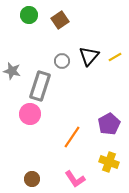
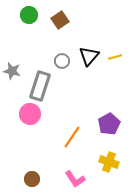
yellow line: rotated 16 degrees clockwise
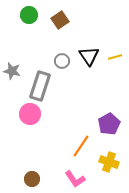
black triangle: rotated 15 degrees counterclockwise
orange line: moved 9 px right, 9 px down
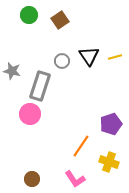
purple pentagon: moved 2 px right; rotated 10 degrees clockwise
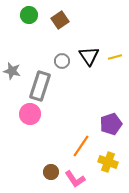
yellow cross: moved 1 px left
brown circle: moved 19 px right, 7 px up
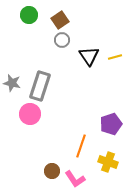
gray circle: moved 21 px up
gray star: moved 12 px down
orange line: rotated 15 degrees counterclockwise
brown circle: moved 1 px right, 1 px up
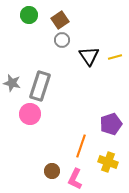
pink L-shape: rotated 60 degrees clockwise
